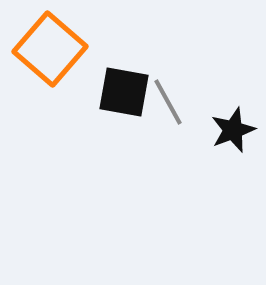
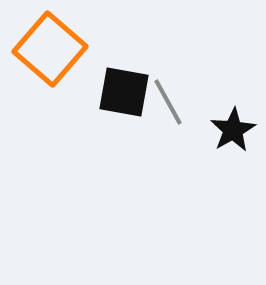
black star: rotated 9 degrees counterclockwise
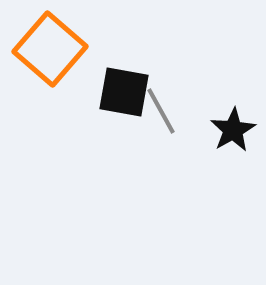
gray line: moved 7 px left, 9 px down
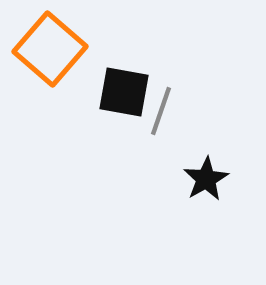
gray line: rotated 48 degrees clockwise
black star: moved 27 px left, 49 px down
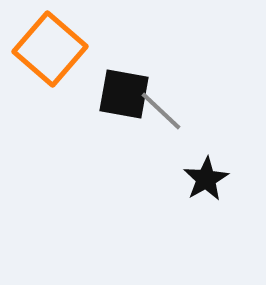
black square: moved 2 px down
gray line: rotated 66 degrees counterclockwise
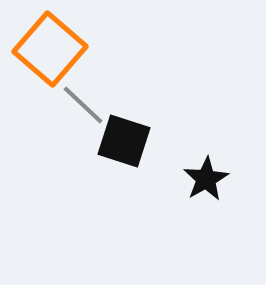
black square: moved 47 px down; rotated 8 degrees clockwise
gray line: moved 78 px left, 6 px up
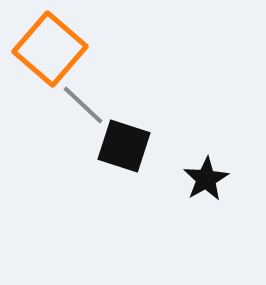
black square: moved 5 px down
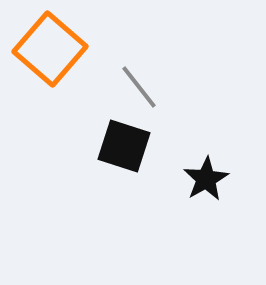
gray line: moved 56 px right, 18 px up; rotated 9 degrees clockwise
